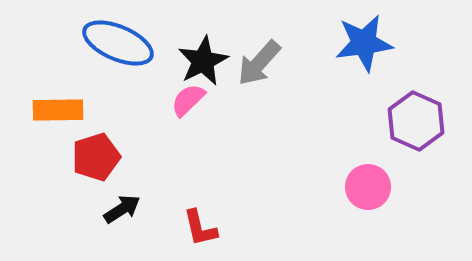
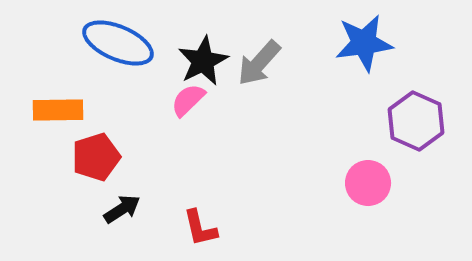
pink circle: moved 4 px up
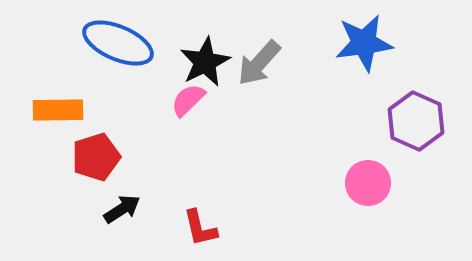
black star: moved 2 px right, 1 px down
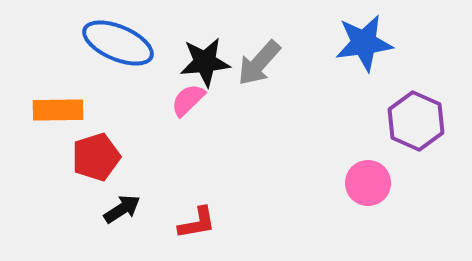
black star: rotated 21 degrees clockwise
red L-shape: moved 3 px left, 5 px up; rotated 87 degrees counterclockwise
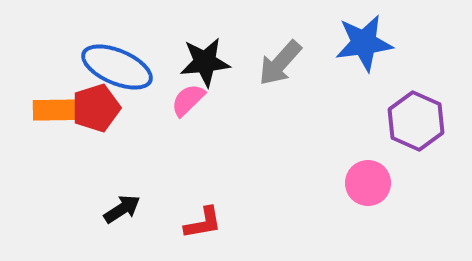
blue ellipse: moved 1 px left, 24 px down
gray arrow: moved 21 px right
red pentagon: moved 49 px up
red L-shape: moved 6 px right
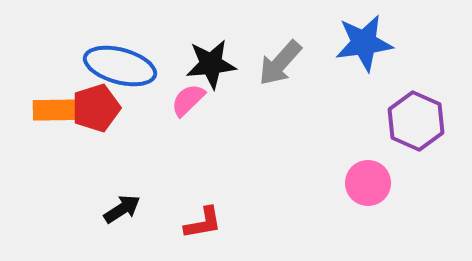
black star: moved 6 px right, 2 px down
blue ellipse: moved 3 px right, 1 px up; rotated 8 degrees counterclockwise
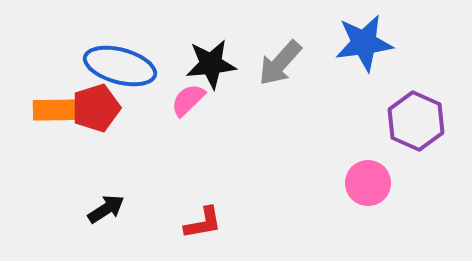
black arrow: moved 16 px left
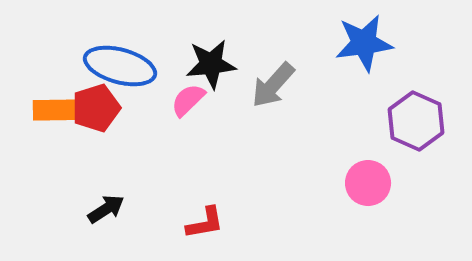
gray arrow: moved 7 px left, 22 px down
red L-shape: moved 2 px right
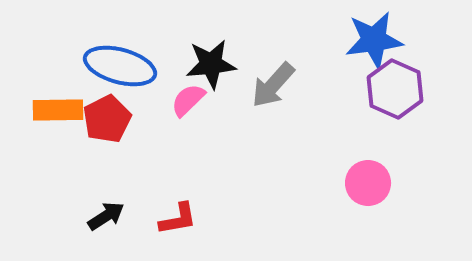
blue star: moved 10 px right, 3 px up
red pentagon: moved 11 px right, 11 px down; rotated 9 degrees counterclockwise
purple hexagon: moved 21 px left, 32 px up
black arrow: moved 7 px down
red L-shape: moved 27 px left, 4 px up
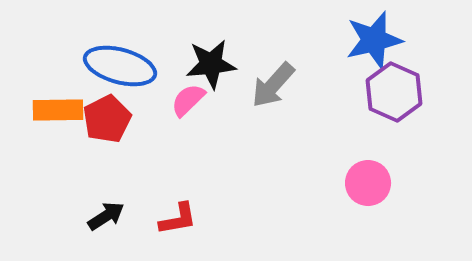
blue star: rotated 6 degrees counterclockwise
purple hexagon: moved 1 px left, 3 px down
